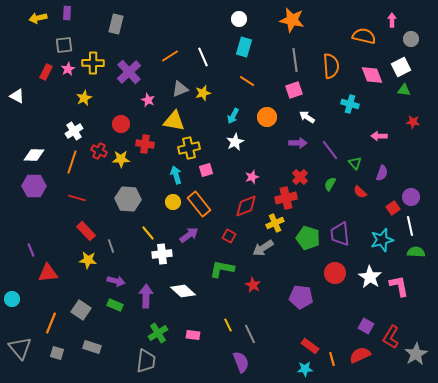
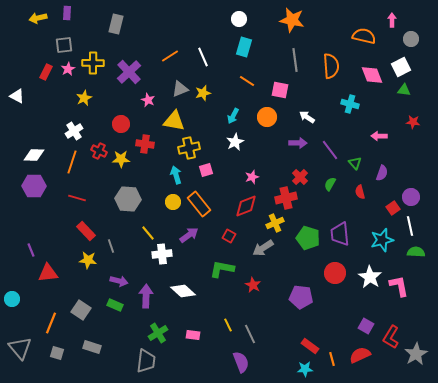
pink square at (294, 90): moved 14 px left; rotated 30 degrees clockwise
red semicircle at (360, 192): rotated 32 degrees clockwise
purple arrow at (116, 281): moved 3 px right
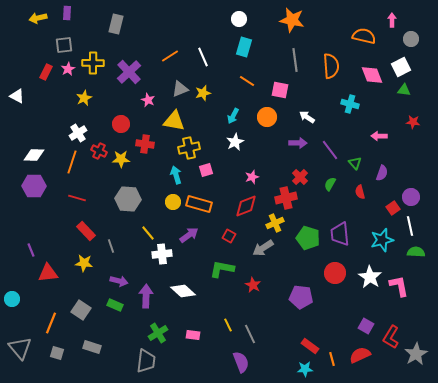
white cross at (74, 131): moved 4 px right, 2 px down
orange rectangle at (199, 204): rotated 35 degrees counterclockwise
yellow star at (88, 260): moved 4 px left, 3 px down
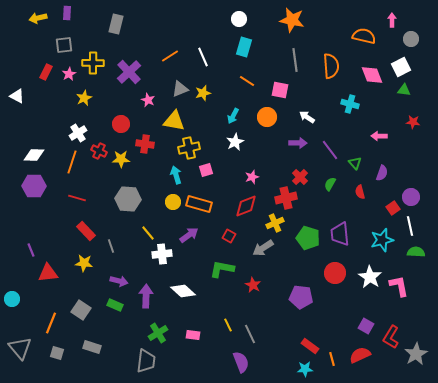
pink star at (68, 69): moved 1 px right, 5 px down
